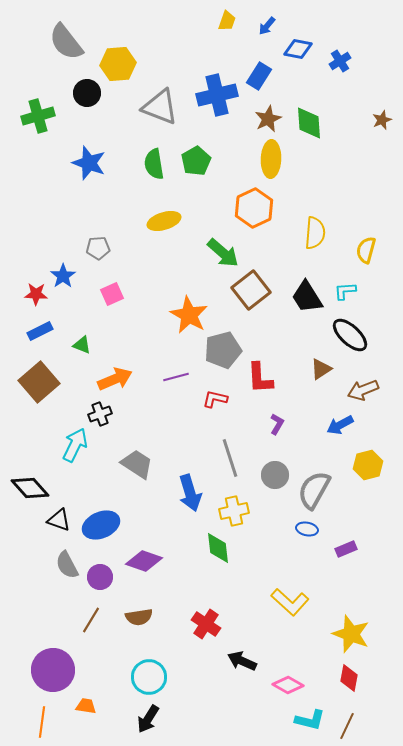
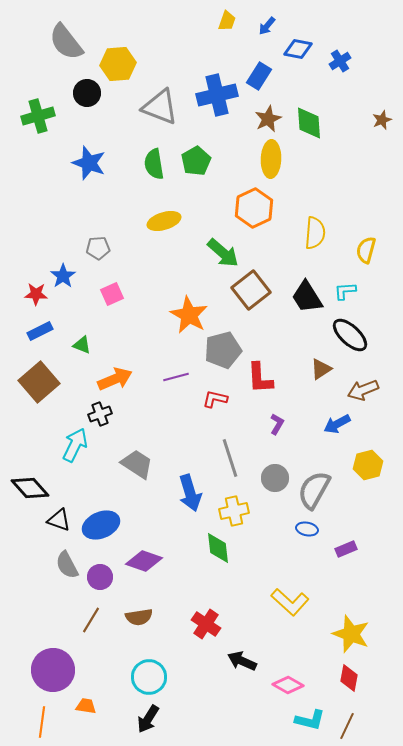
blue arrow at (340, 425): moved 3 px left, 1 px up
gray circle at (275, 475): moved 3 px down
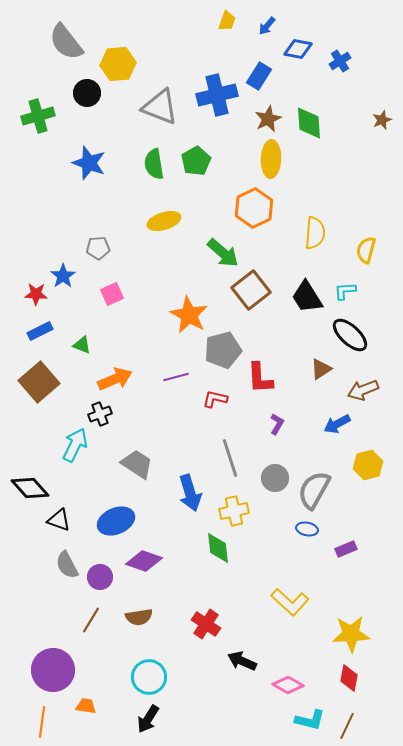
blue ellipse at (101, 525): moved 15 px right, 4 px up
yellow star at (351, 634): rotated 24 degrees counterclockwise
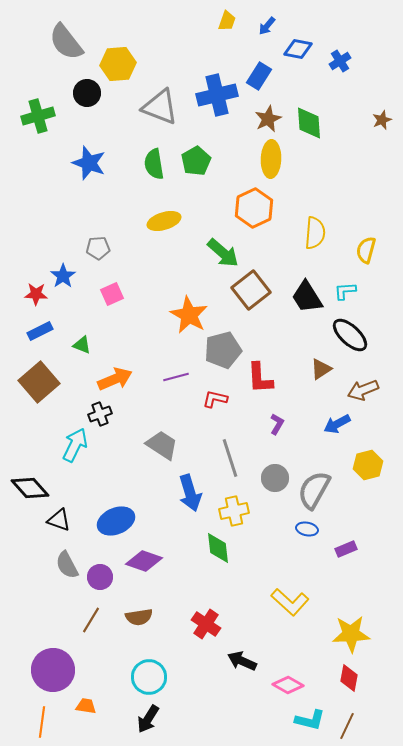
gray trapezoid at (137, 464): moved 25 px right, 19 px up
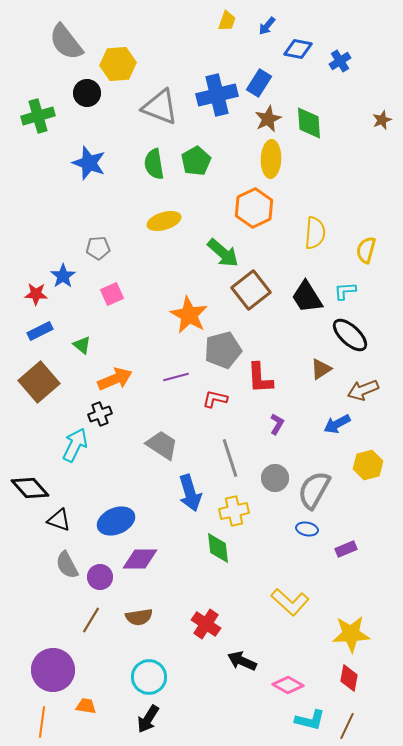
blue rectangle at (259, 76): moved 7 px down
green triangle at (82, 345): rotated 18 degrees clockwise
purple diamond at (144, 561): moved 4 px left, 2 px up; rotated 18 degrees counterclockwise
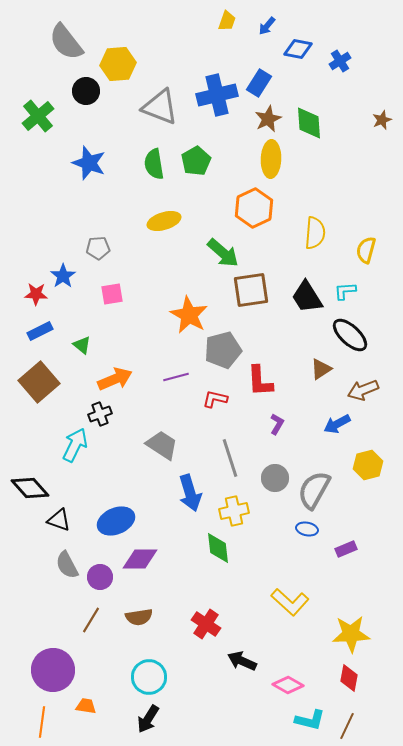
black circle at (87, 93): moved 1 px left, 2 px up
green cross at (38, 116): rotated 24 degrees counterclockwise
brown square at (251, 290): rotated 30 degrees clockwise
pink square at (112, 294): rotated 15 degrees clockwise
red L-shape at (260, 378): moved 3 px down
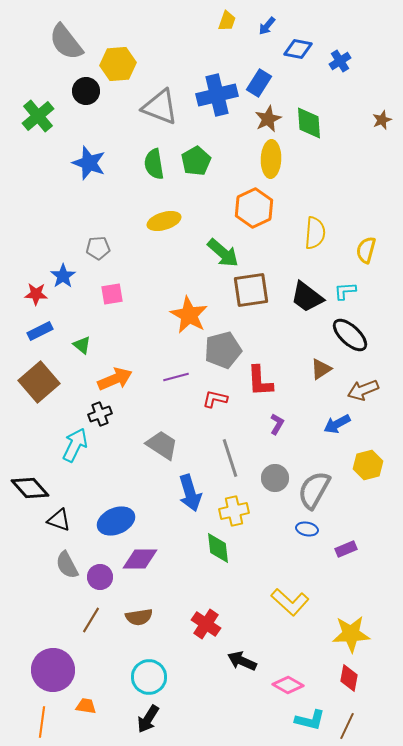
black trapezoid at (307, 297): rotated 21 degrees counterclockwise
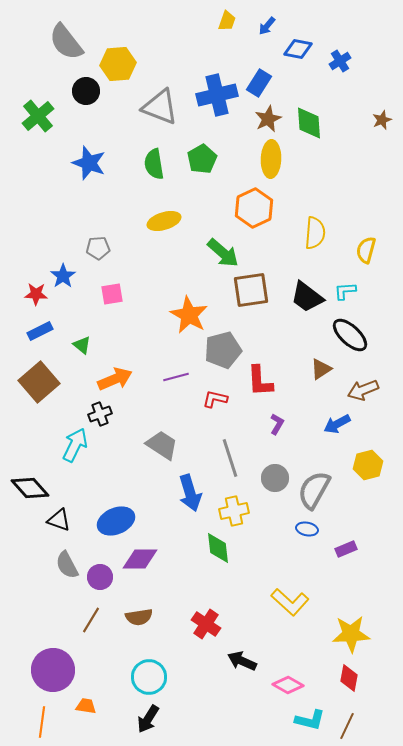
green pentagon at (196, 161): moved 6 px right, 2 px up
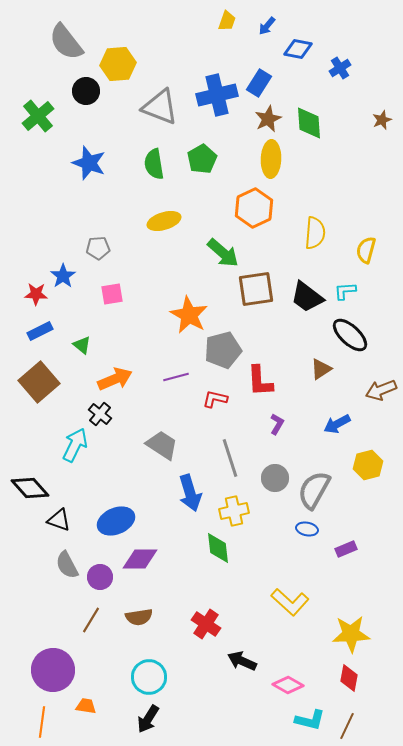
blue cross at (340, 61): moved 7 px down
brown square at (251, 290): moved 5 px right, 1 px up
brown arrow at (363, 390): moved 18 px right
black cross at (100, 414): rotated 30 degrees counterclockwise
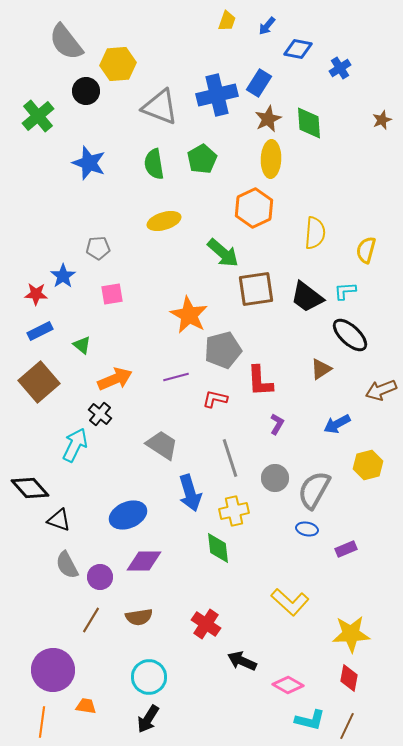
blue ellipse at (116, 521): moved 12 px right, 6 px up
purple diamond at (140, 559): moved 4 px right, 2 px down
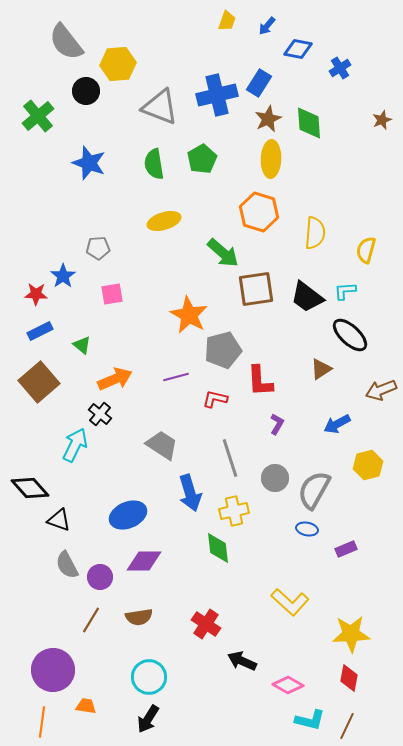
orange hexagon at (254, 208): moved 5 px right, 4 px down; rotated 18 degrees counterclockwise
